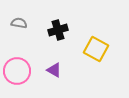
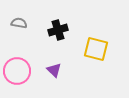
yellow square: rotated 15 degrees counterclockwise
purple triangle: rotated 14 degrees clockwise
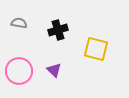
pink circle: moved 2 px right
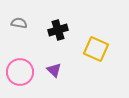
yellow square: rotated 10 degrees clockwise
pink circle: moved 1 px right, 1 px down
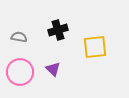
gray semicircle: moved 14 px down
yellow square: moved 1 px left, 2 px up; rotated 30 degrees counterclockwise
purple triangle: moved 1 px left, 1 px up
